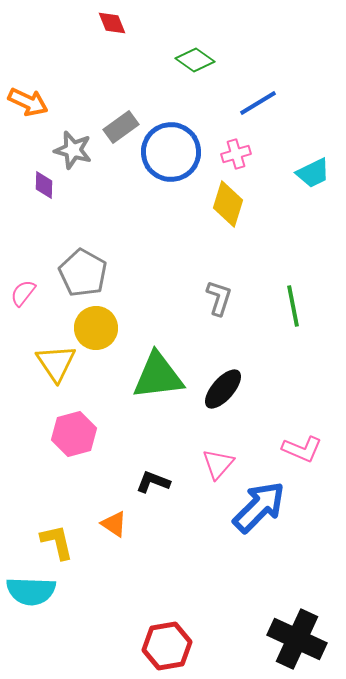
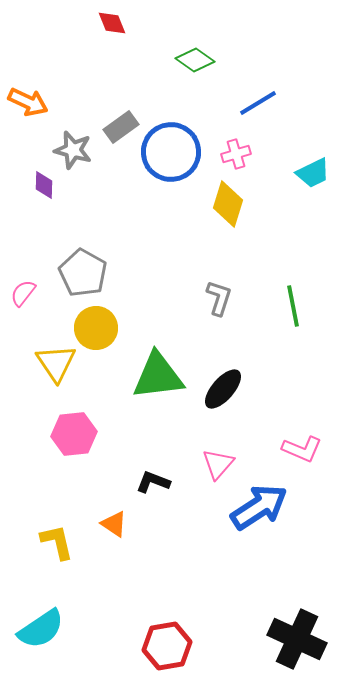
pink hexagon: rotated 9 degrees clockwise
blue arrow: rotated 12 degrees clockwise
cyan semicircle: moved 10 px right, 38 px down; rotated 36 degrees counterclockwise
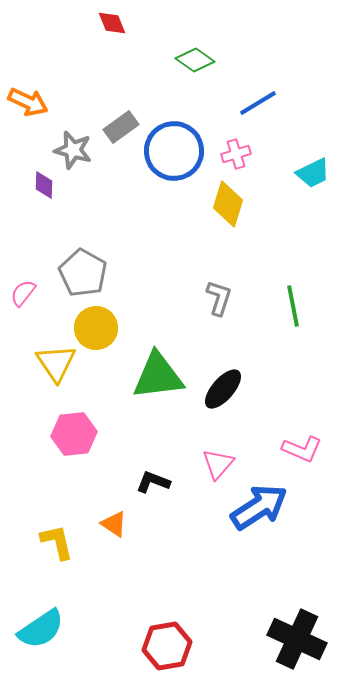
blue circle: moved 3 px right, 1 px up
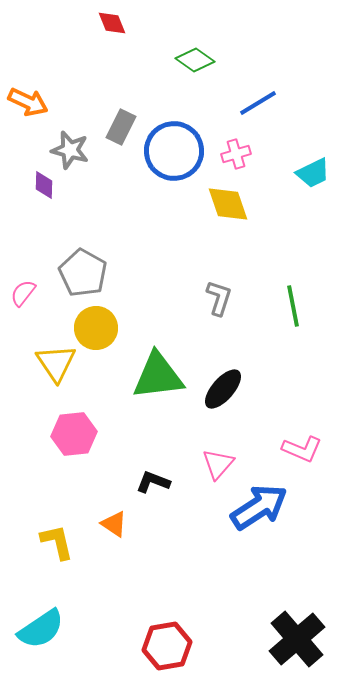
gray rectangle: rotated 28 degrees counterclockwise
gray star: moved 3 px left
yellow diamond: rotated 36 degrees counterclockwise
black cross: rotated 24 degrees clockwise
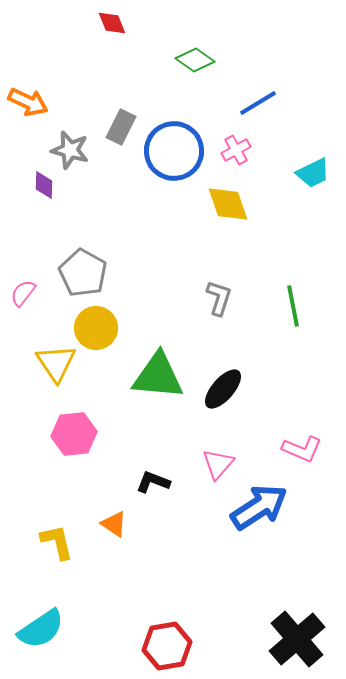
pink cross: moved 4 px up; rotated 12 degrees counterclockwise
green triangle: rotated 12 degrees clockwise
